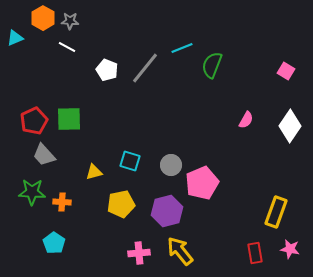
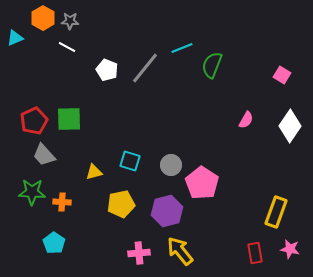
pink square: moved 4 px left, 4 px down
pink pentagon: rotated 16 degrees counterclockwise
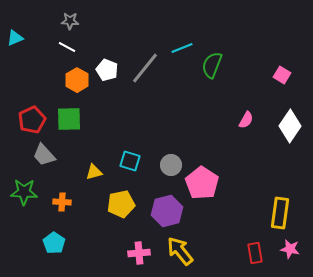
orange hexagon: moved 34 px right, 62 px down
red pentagon: moved 2 px left, 1 px up
green star: moved 8 px left
yellow rectangle: moved 4 px right, 1 px down; rotated 12 degrees counterclockwise
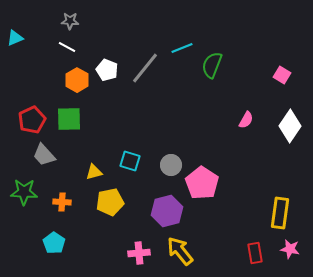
yellow pentagon: moved 11 px left, 2 px up
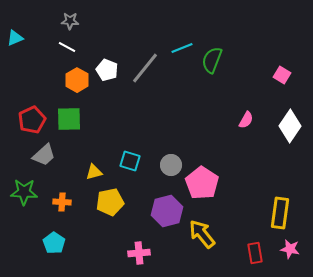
green semicircle: moved 5 px up
gray trapezoid: rotated 90 degrees counterclockwise
yellow arrow: moved 22 px right, 17 px up
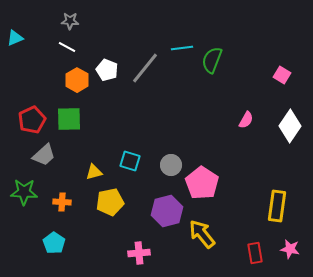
cyan line: rotated 15 degrees clockwise
yellow rectangle: moved 3 px left, 7 px up
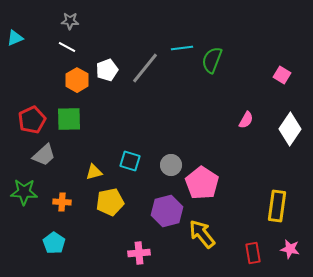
white pentagon: rotated 30 degrees clockwise
white diamond: moved 3 px down
red rectangle: moved 2 px left
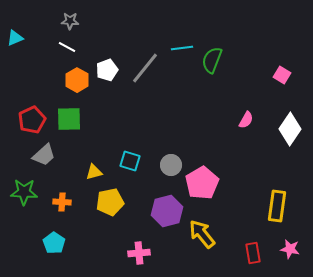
pink pentagon: rotated 8 degrees clockwise
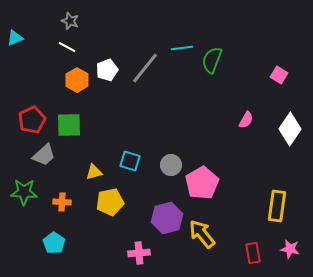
gray star: rotated 18 degrees clockwise
pink square: moved 3 px left
green square: moved 6 px down
purple hexagon: moved 7 px down
